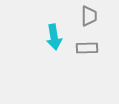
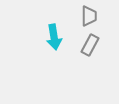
gray rectangle: moved 3 px right, 3 px up; rotated 60 degrees counterclockwise
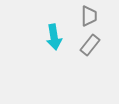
gray rectangle: rotated 10 degrees clockwise
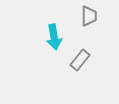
gray rectangle: moved 10 px left, 15 px down
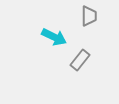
cyan arrow: rotated 55 degrees counterclockwise
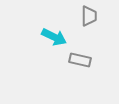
gray rectangle: rotated 65 degrees clockwise
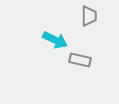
cyan arrow: moved 1 px right, 3 px down
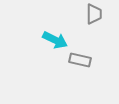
gray trapezoid: moved 5 px right, 2 px up
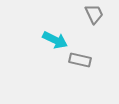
gray trapezoid: rotated 25 degrees counterclockwise
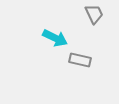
cyan arrow: moved 2 px up
